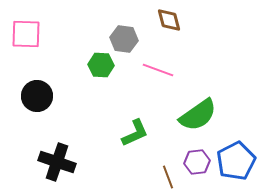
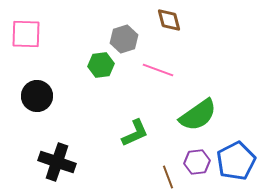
gray hexagon: rotated 24 degrees counterclockwise
green hexagon: rotated 10 degrees counterclockwise
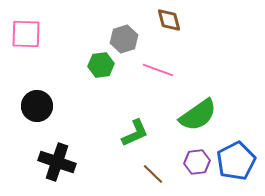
black circle: moved 10 px down
brown line: moved 15 px left, 3 px up; rotated 25 degrees counterclockwise
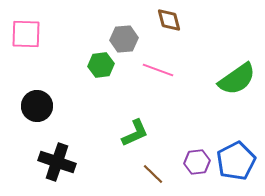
gray hexagon: rotated 12 degrees clockwise
green semicircle: moved 39 px right, 36 px up
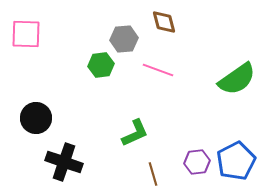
brown diamond: moved 5 px left, 2 px down
black circle: moved 1 px left, 12 px down
black cross: moved 7 px right
brown line: rotated 30 degrees clockwise
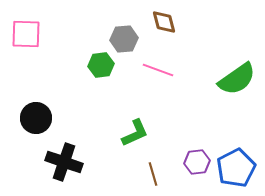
blue pentagon: moved 7 px down
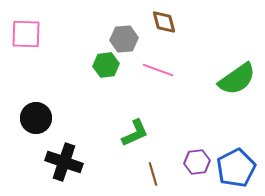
green hexagon: moved 5 px right
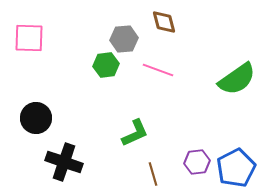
pink square: moved 3 px right, 4 px down
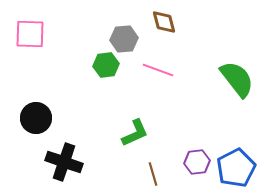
pink square: moved 1 px right, 4 px up
green semicircle: rotated 93 degrees counterclockwise
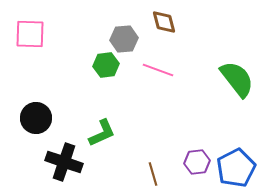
green L-shape: moved 33 px left
